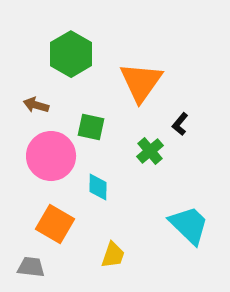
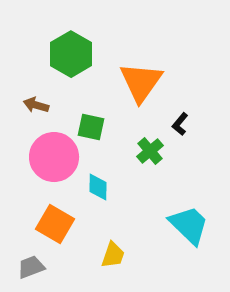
pink circle: moved 3 px right, 1 px down
gray trapezoid: rotated 28 degrees counterclockwise
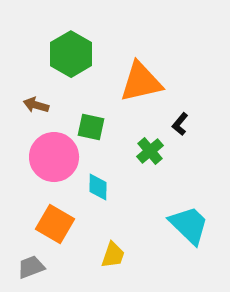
orange triangle: rotated 42 degrees clockwise
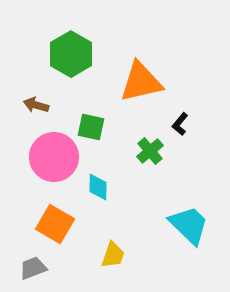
gray trapezoid: moved 2 px right, 1 px down
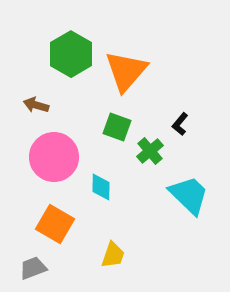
orange triangle: moved 15 px left, 11 px up; rotated 36 degrees counterclockwise
green square: moved 26 px right; rotated 8 degrees clockwise
cyan diamond: moved 3 px right
cyan trapezoid: moved 30 px up
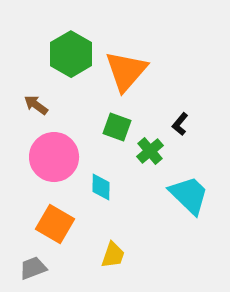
brown arrow: rotated 20 degrees clockwise
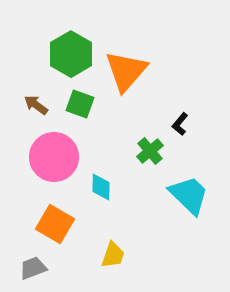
green square: moved 37 px left, 23 px up
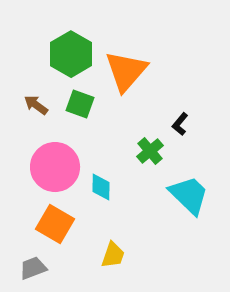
pink circle: moved 1 px right, 10 px down
